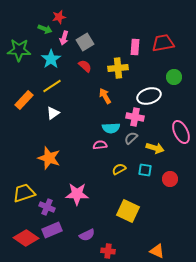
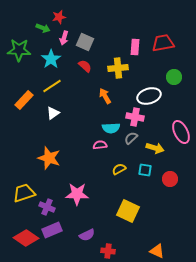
green arrow: moved 2 px left, 1 px up
gray square: rotated 36 degrees counterclockwise
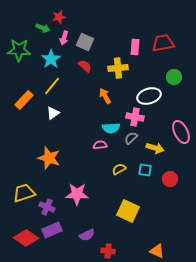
yellow line: rotated 18 degrees counterclockwise
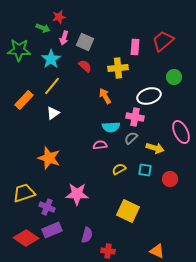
red trapezoid: moved 2 px up; rotated 30 degrees counterclockwise
cyan semicircle: moved 1 px up
purple semicircle: rotated 49 degrees counterclockwise
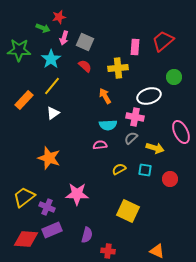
cyan semicircle: moved 3 px left, 2 px up
yellow trapezoid: moved 4 px down; rotated 20 degrees counterclockwise
red diamond: moved 1 px down; rotated 30 degrees counterclockwise
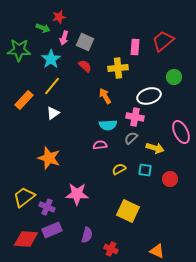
red cross: moved 3 px right, 2 px up; rotated 16 degrees clockwise
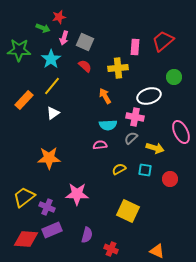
orange star: rotated 20 degrees counterclockwise
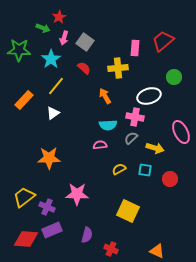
red star: rotated 16 degrees counterclockwise
gray square: rotated 12 degrees clockwise
pink rectangle: moved 1 px down
red semicircle: moved 1 px left, 2 px down
yellow line: moved 4 px right
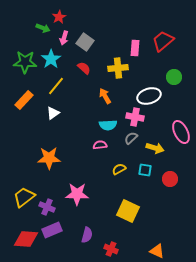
green star: moved 6 px right, 12 px down
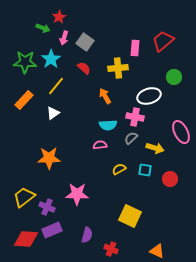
yellow square: moved 2 px right, 5 px down
